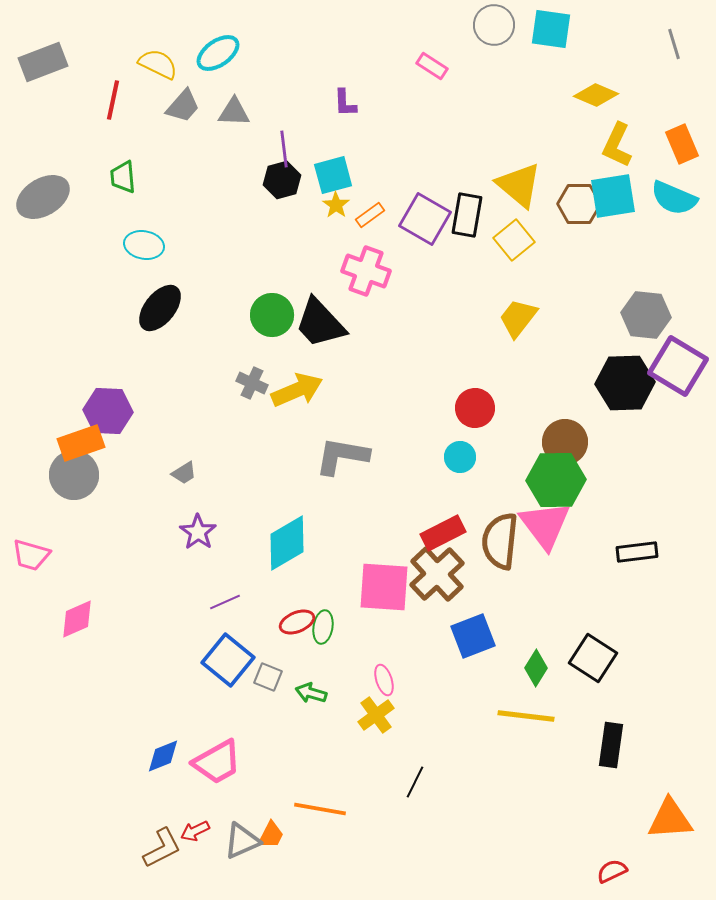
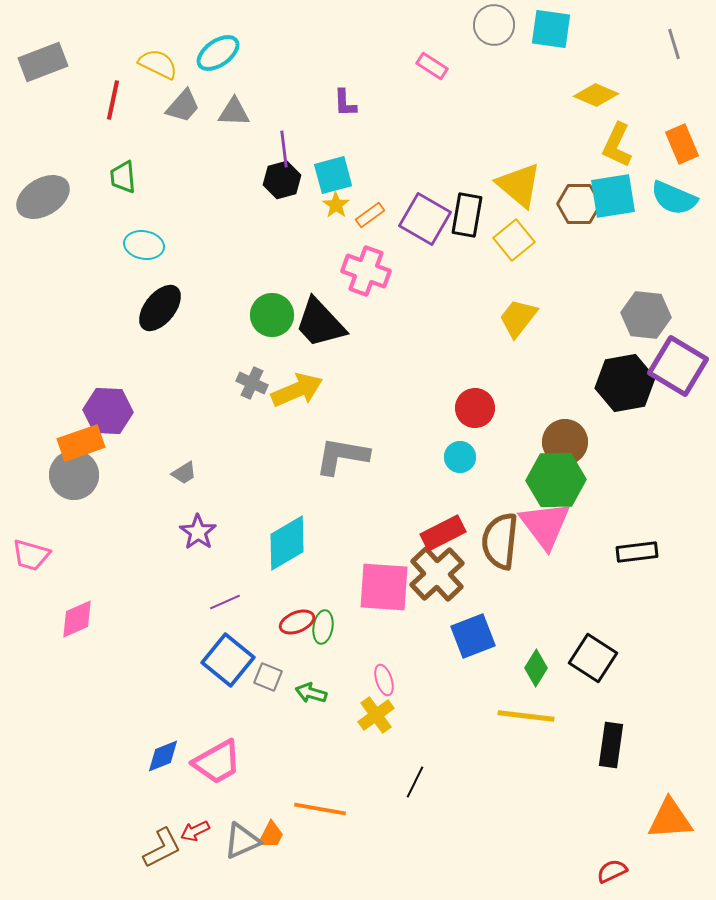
black hexagon at (625, 383): rotated 8 degrees counterclockwise
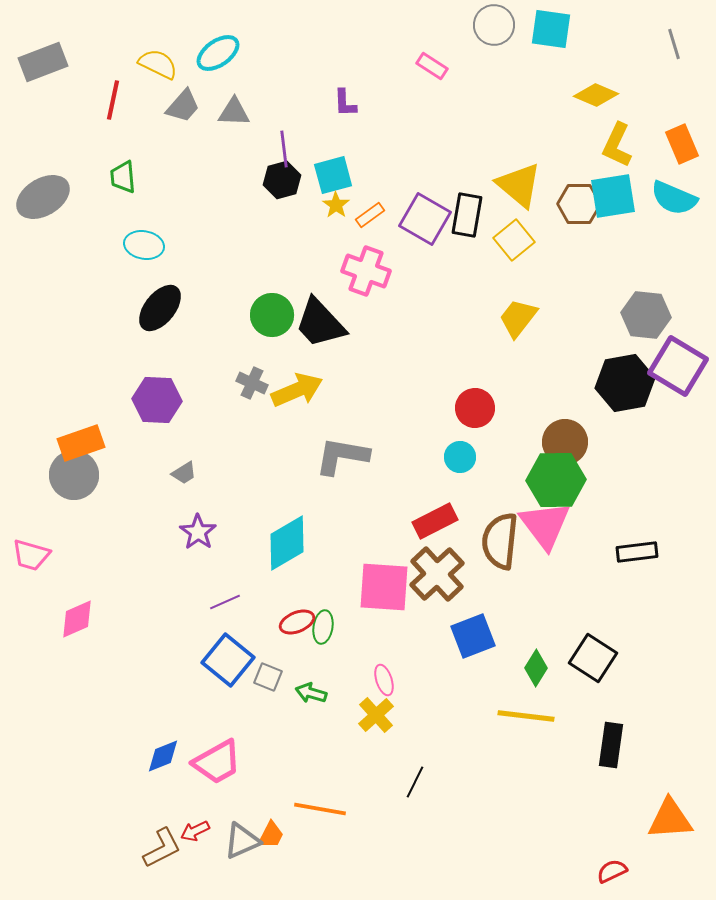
purple hexagon at (108, 411): moved 49 px right, 11 px up
red rectangle at (443, 533): moved 8 px left, 12 px up
yellow cross at (376, 715): rotated 6 degrees counterclockwise
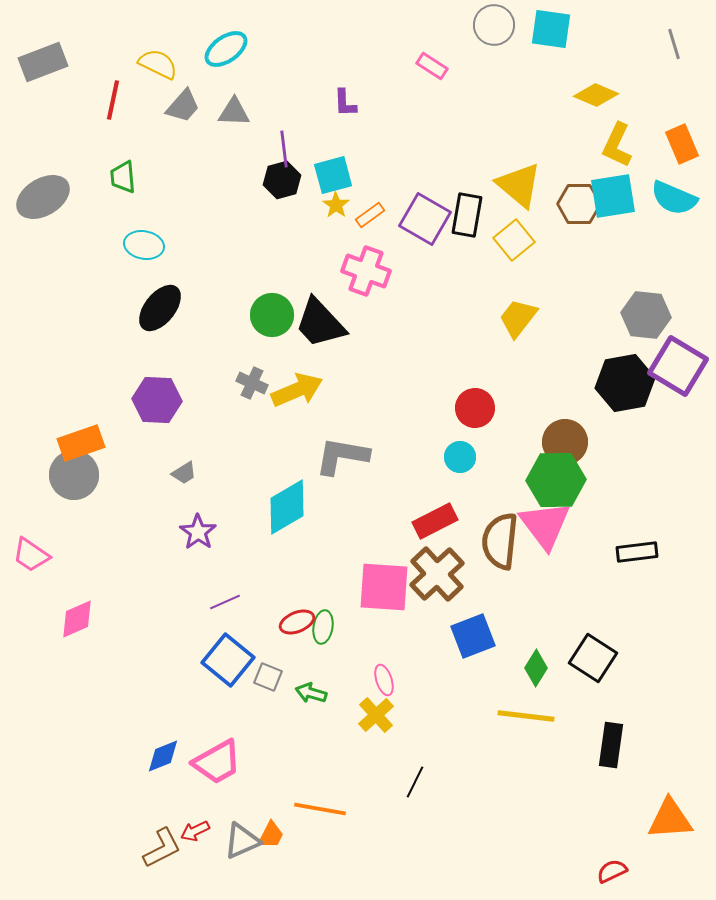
cyan ellipse at (218, 53): moved 8 px right, 4 px up
cyan diamond at (287, 543): moved 36 px up
pink trapezoid at (31, 555): rotated 18 degrees clockwise
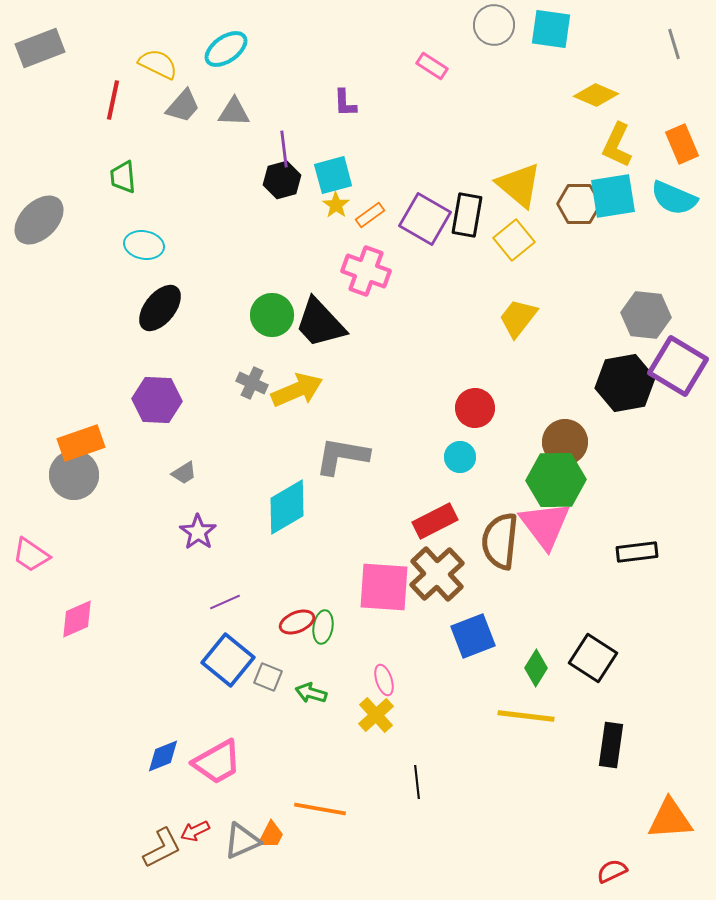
gray rectangle at (43, 62): moved 3 px left, 14 px up
gray ellipse at (43, 197): moved 4 px left, 23 px down; rotated 14 degrees counterclockwise
black line at (415, 782): moved 2 px right; rotated 32 degrees counterclockwise
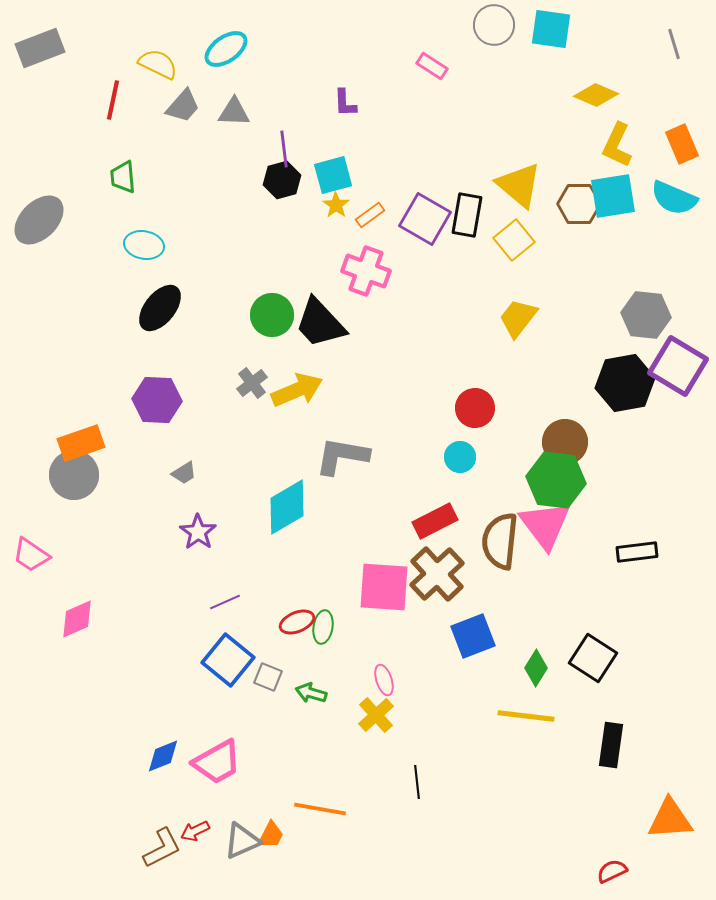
gray cross at (252, 383): rotated 28 degrees clockwise
green hexagon at (556, 480): rotated 8 degrees clockwise
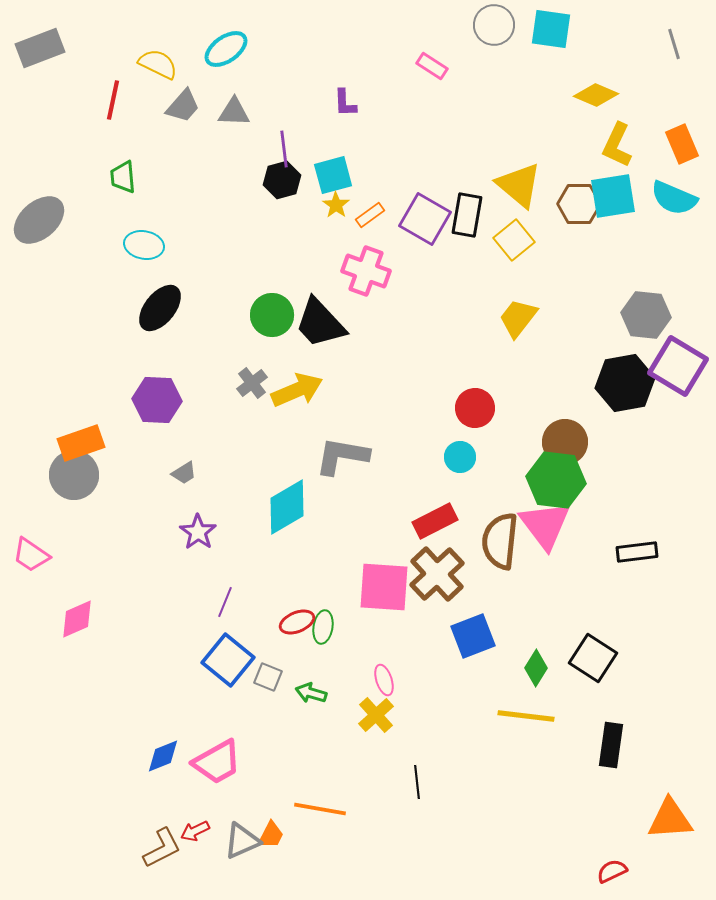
gray ellipse at (39, 220): rotated 4 degrees clockwise
purple line at (225, 602): rotated 44 degrees counterclockwise
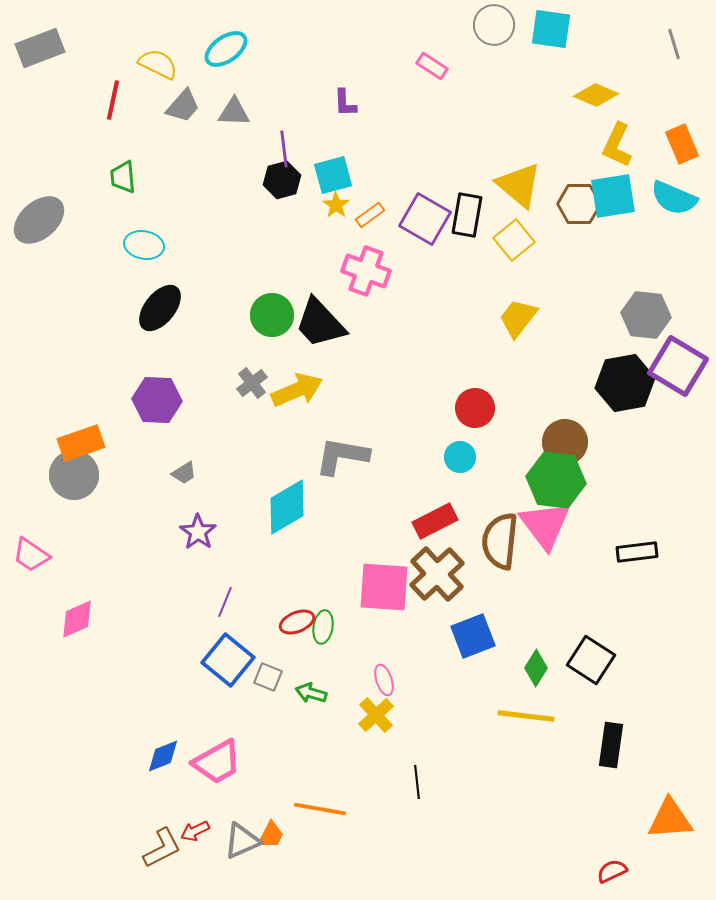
black square at (593, 658): moved 2 px left, 2 px down
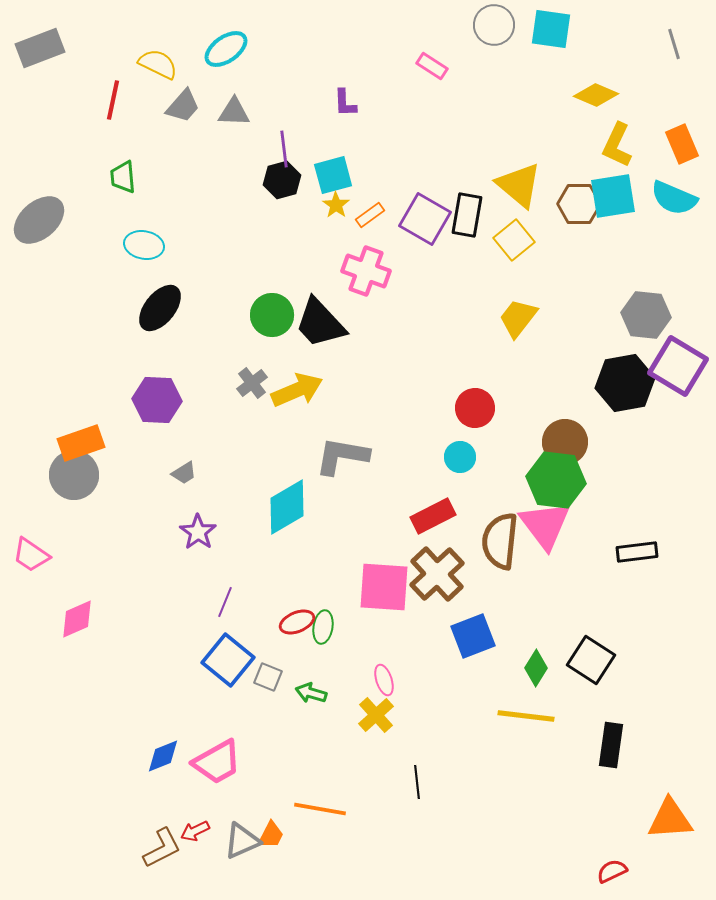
red rectangle at (435, 521): moved 2 px left, 5 px up
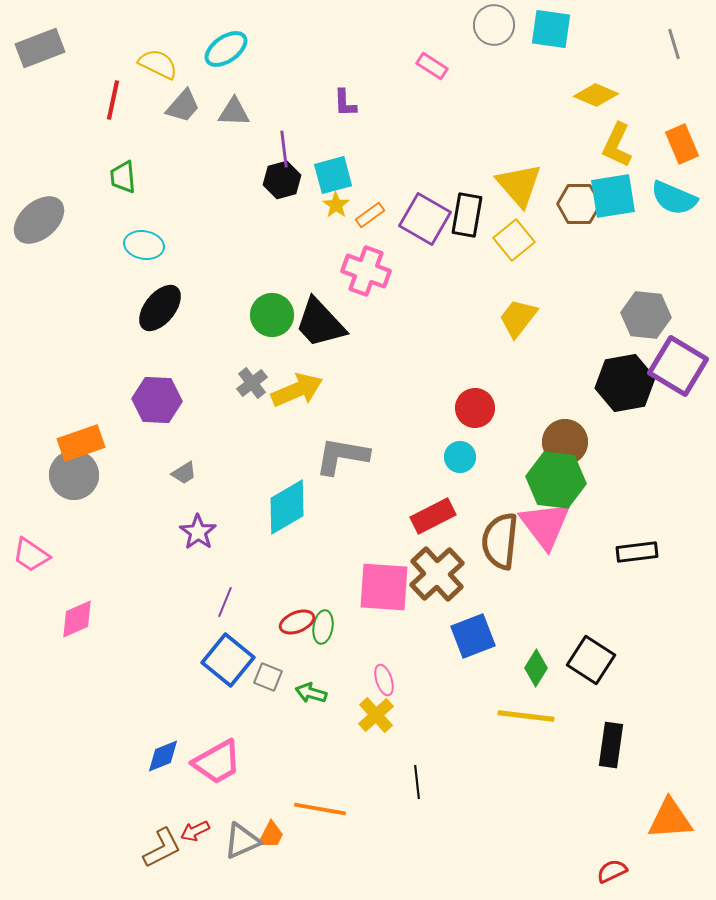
yellow triangle at (519, 185): rotated 9 degrees clockwise
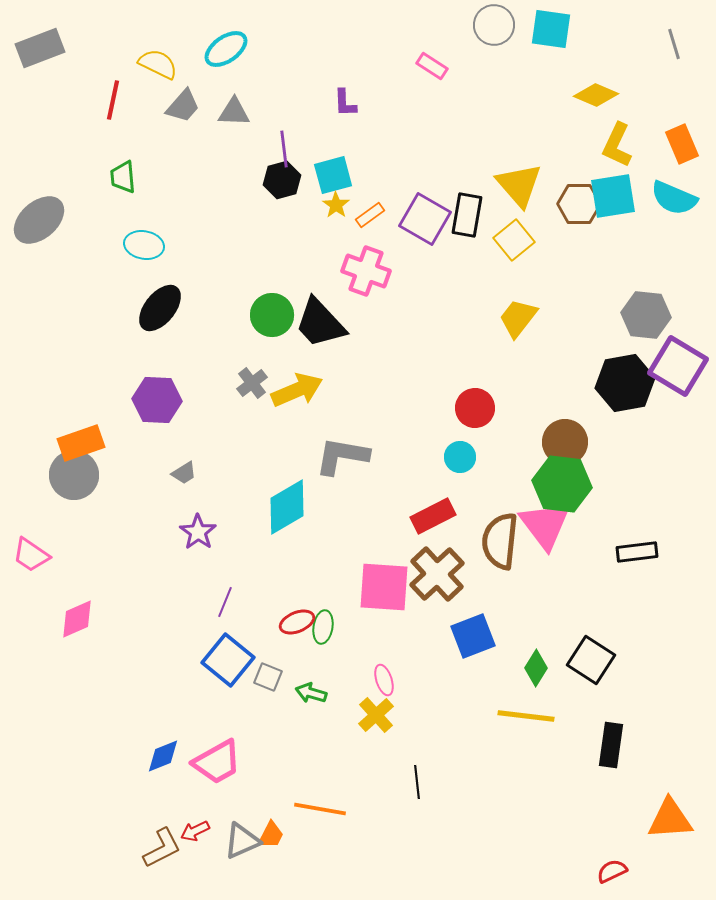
green hexagon at (556, 480): moved 6 px right, 4 px down
